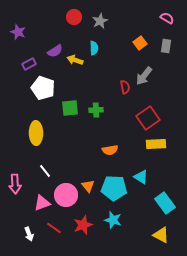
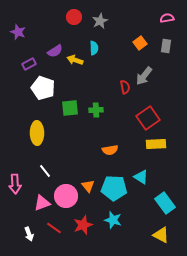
pink semicircle: rotated 40 degrees counterclockwise
yellow ellipse: moved 1 px right
pink circle: moved 1 px down
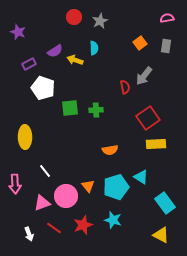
yellow ellipse: moved 12 px left, 4 px down
cyan pentagon: moved 2 px right, 1 px up; rotated 20 degrees counterclockwise
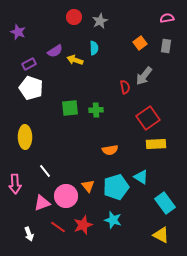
white pentagon: moved 12 px left
red line: moved 4 px right, 1 px up
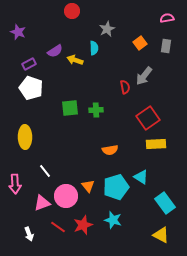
red circle: moved 2 px left, 6 px up
gray star: moved 7 px right, 8 px down
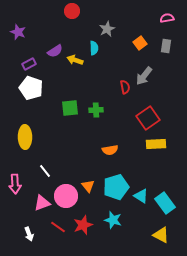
cyan triangle: moved 19 px down
